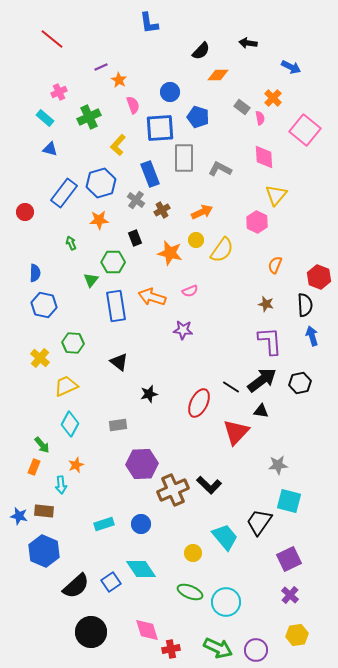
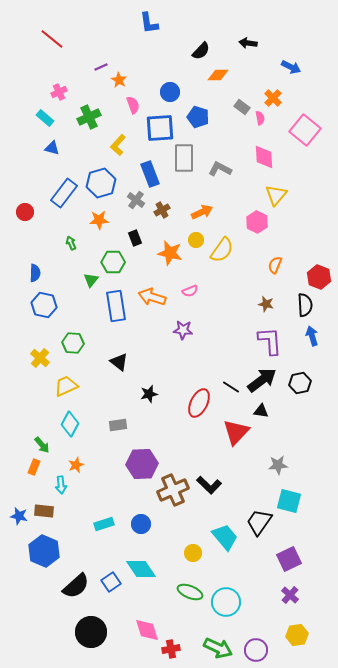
blue triangle at (50, 149): moved 2 px right, 1 px up
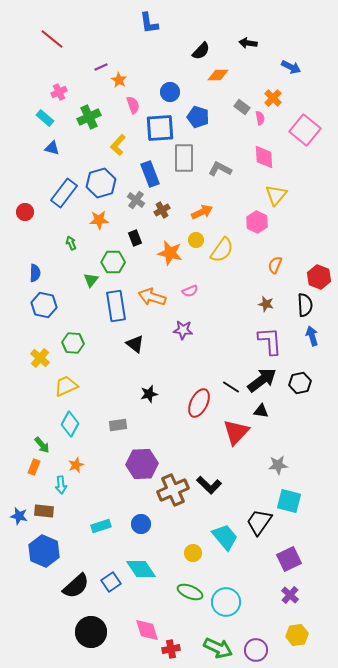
black triangle at (119, 362): moved 16 px right, 18 px up
cyan rectangle at (104, 524): moved 3 px left, 2 px down
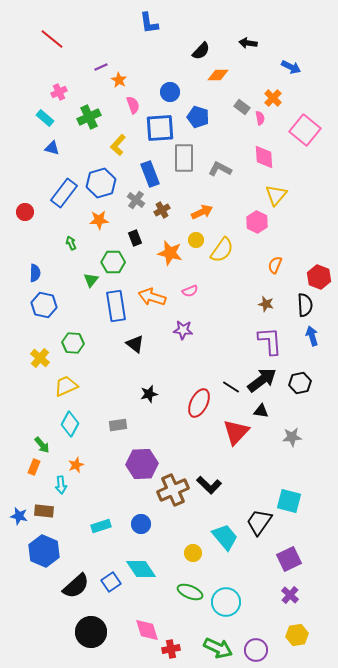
gray star at (278, 465): moved 14 px right, 28 px up
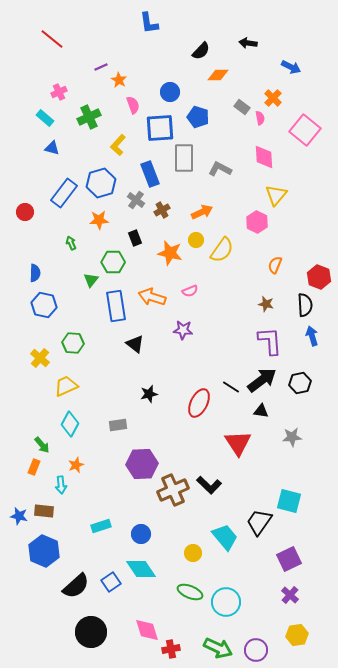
red triangle at (236, 432): moved 2 px right, 11 px down; rotated 16 degrees counterclockwise
blue circle at (141, 524): moved 10 px down
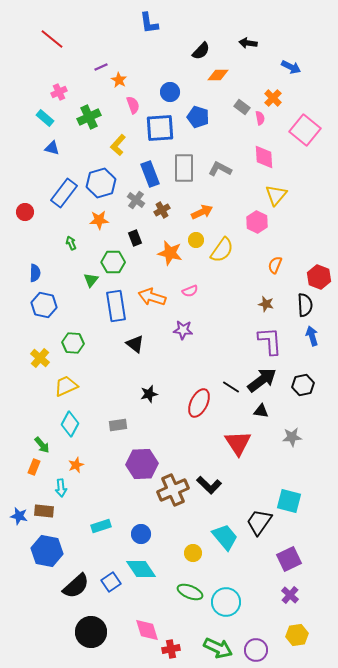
gray rectangle at (184, 158): moved 10 px down
black hexagon at (300, 383): moved 3 px right, 2 px down
cyan arrow at (61, 485): moved 3 px down
blue hexagon at (44, 551): moved 3 px right; rotated 12 degrees counterclockwise
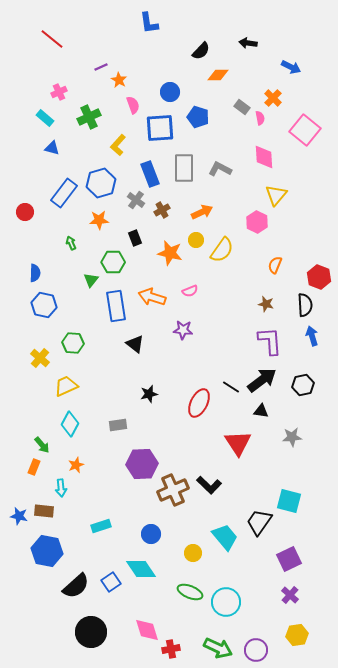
blue circle at (141, 534): moved 10 px right
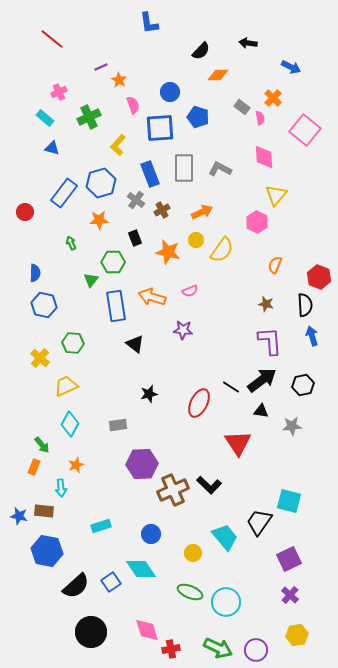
orange star at (170, 253): moved 2 px left, 1 px up
gray star at (292, 437): moved 11 px up
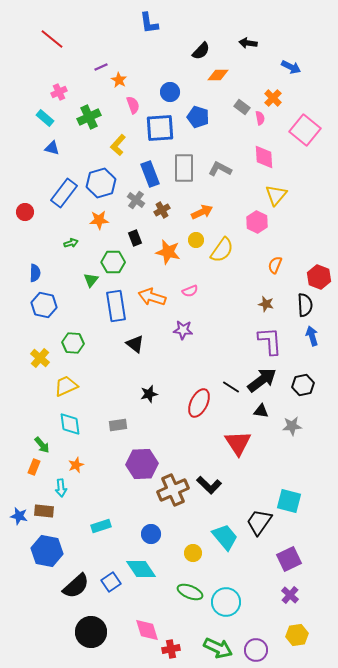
green arrow at (71, 243): rotated 96 degrees clockwise
cyan diamond at (70, 424): rotated 35 degrees counterclockwise
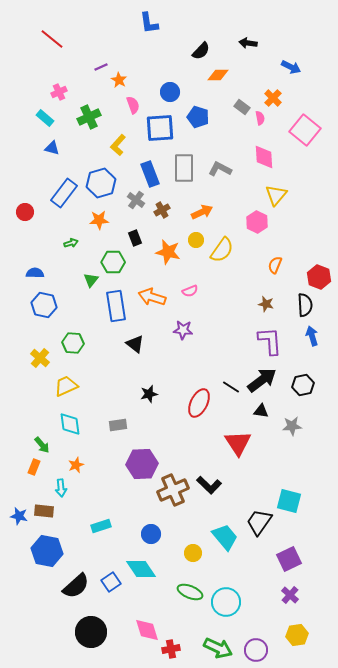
blue semicircle at (35, 273): rotated 90 degrees counterclockwise
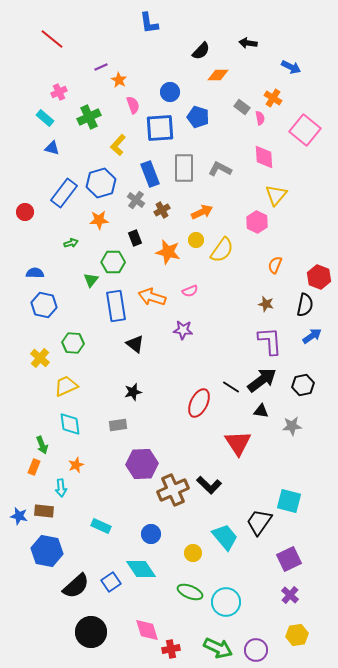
orange cross at (273, 98): rotated 12 degrees counterclockwise
black semicircle at (305, 305): rotated 15 degrees clockwise
blue arrow at (312, 336): rotated 72 degrees clockwise
black star at (149, 394): moved 16 px left, 2 px up
green arrow at (42, 445): rotated 18 degrees clockwise
cyan rectangle at (101, 526): rotated 42 degrees clockwise
